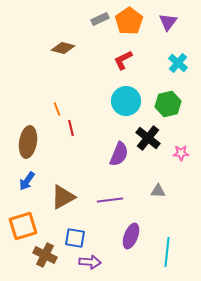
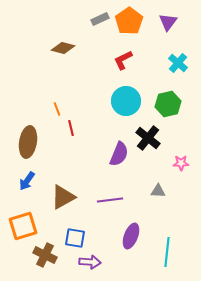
pink star: moved 10 px down
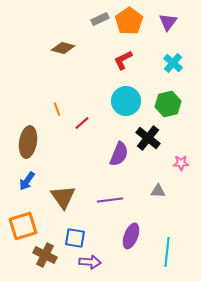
cyan cross: moved 5 px left
red line: moved 11 px right, 5 px up; rotated 63 degrees clockwise
brown triangle: rotated 36 degrees counterclockwise
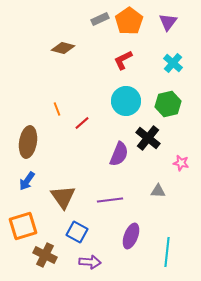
pink star: rotated 14 degrees clockwise
blue square: moved 2 px right, 6 px up; rotated 20 degrees clockwise
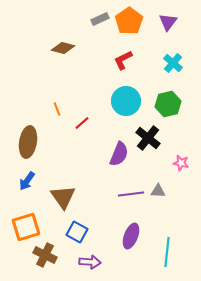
purple line: moved 21 px right, 6 px up
orange square: moved 3 px right, 1 px down
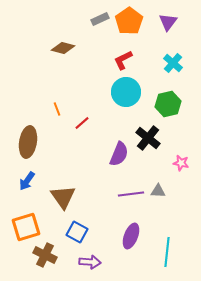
cyan circle: moved 9 px up
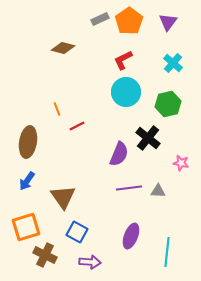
red line: moved 5 px left, 3 px down; rotated 14 degrees clockwise
purple line: moved 2 px left, 6 px up
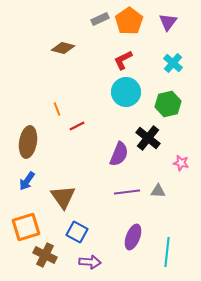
purple line: moved 2 px left, 4 px down
purple ellipse: moved 2 px right, 1 px down
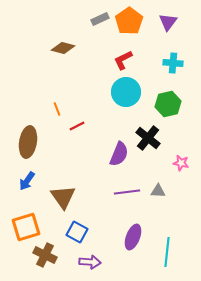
cyan cross: rotated 36 degrees counterclockwise
